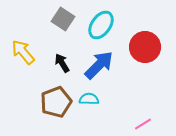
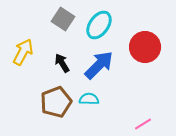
cyan ellipse: moved 2 px left
yellow arrow: rotated 68 degrees clockwise
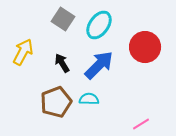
pink line: moved 2 px left
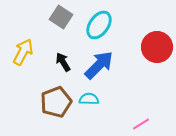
gray square: moved 2 px left, 2 px up
red circle: moved 12 px right
black arrow: moved 1 px right, 1 px up
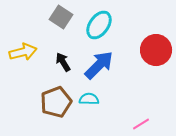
red circle: moved 1 px left, 3 px down
yellow arrow: rotated 48 degrees clockwise
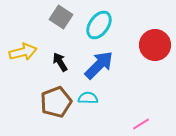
red circle: moved 1 px left, 5 px up
black arrow: moved 3 px left
cyan semicircle: moved 1 px left, 1 px up
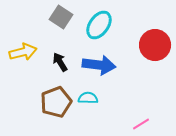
blue arrow: rotated 52 degrees clockwise
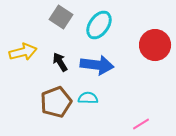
blue arrow: moved 2 px left
